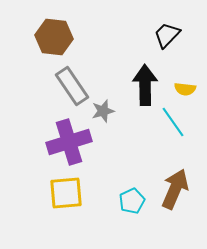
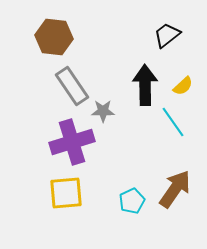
black trapezoid: rotated 8 degrees clockwise
yellow semicircle: moved 2 px left, 3 px up; rotated 50 degrees counterclockwise
gray star: rotated 15 degrees clockwise
purple cross: moved 3 px right
brown arrow: rotated 12 degrees clockwise
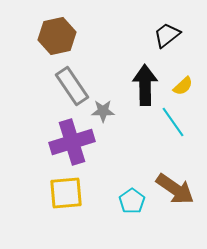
brown hexagon: moved 3 px right, 1 px up; rotated 18 degrees counterclockwise
brown arrow: rotated 90 degrees clockwise
cyan pentagon: rotated 10 degrees counterclockwise
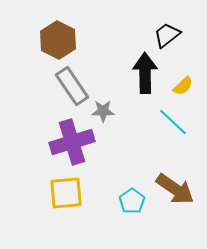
brown hexagon: moved 1 px right, 4 px down; rotated 21 degrees counterclockwise
black arrow: moved 12 px up
cyan line: rotated 12 degrees counterclockwise
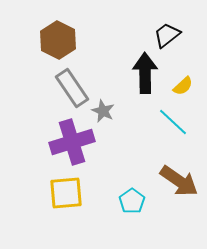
gray rectangle: moved 2 px down
gray star: rotated 25 degrees clockwise
brown arrow: moved 4 px right, 8 px up
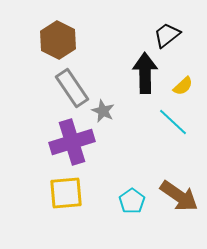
brown arrow: moved 15 px down
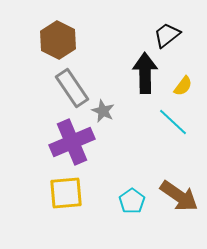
yellow semicircle: rotated 10 degrees counterclockwise
purple cross: rotated 6 degrees counterclockwise
